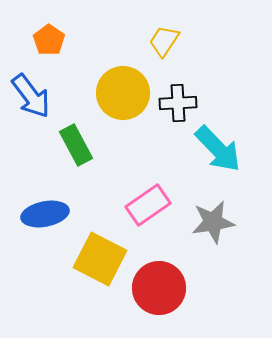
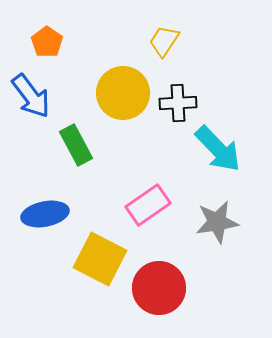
orange pentagon: moved 2 px left, 2 px down
gray star: moved 4 px right
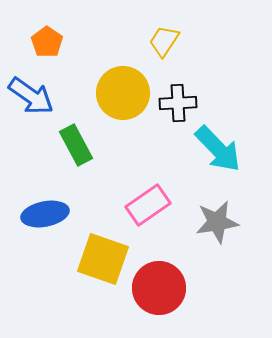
blue arrow: rotated 18 degrees counterclockwise
yellow square: moved 3 px right; rotated 8 degrees counterclockwise
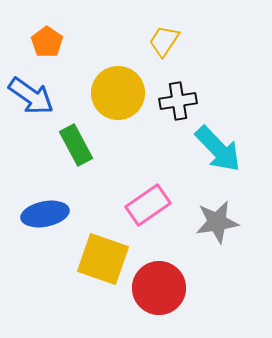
yellow circle: moved 5 px left
black cross: moved 2 px up; rotated 6 degrees counterclockwise
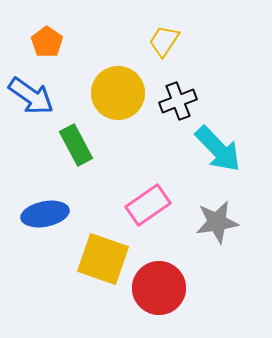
black cross: rotated 12 degrees counterclockwise
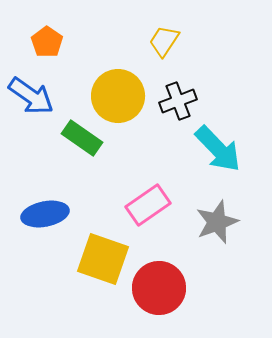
yellow circle: moved 3 px down
green rectangle: moved 6 px right, 7 px up; rotated 27 degrees counterclockwise
gray star: rotated 12 degrees counterclockwise
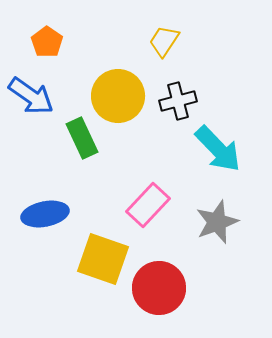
black cross: rotated 6 degrees clockwise
green rectangle: rotated 30 degrees clockwise
pink rectangle: rotated 12 degrees counterclockwise
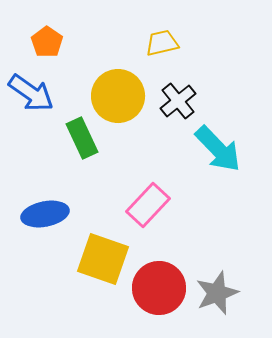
yellow trapezoid: moved 2 px left, 2 px down; rotated 44 degrees clockwise
blue arrow: moved 3 px up
black cross: rotated 24 degrees counterclockwise
gray star: moved 71 px down
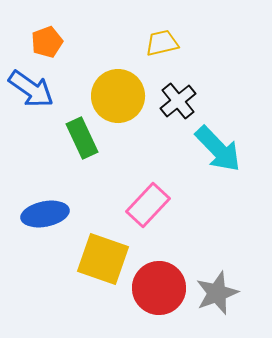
orange pentagon: rotated 16 degrees clockwise
blue arrow: moved 4 px up
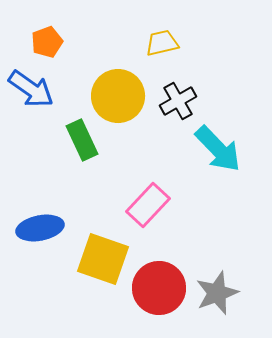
black cross: rotated 9 degrees clockwise
green rectangle: moved 2 px down
blue ellipse: moved 5 px left, 14 px down
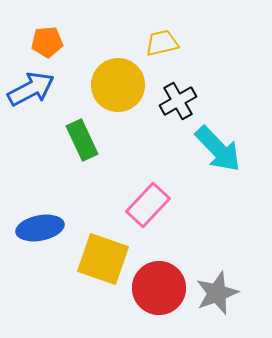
orange pentagon: rotated 16 degrees clockwise
blue arrow: rotated 63 degrees counterclockwise
yellow circle: moved 11 px up
